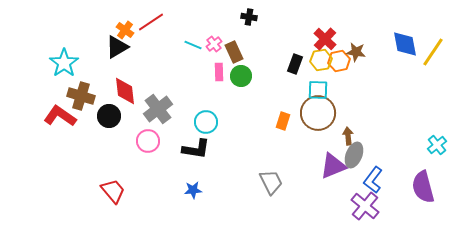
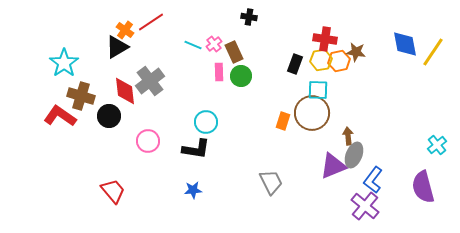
red cross: rotated 35 degrees counterclockwise
gray cross: moved 8 px left, 28 px up
brown circle: moved 6 px left
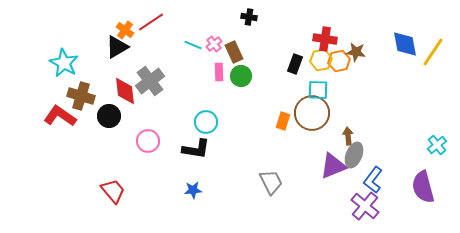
cyan star: rotated 8 degrees counterclockwise
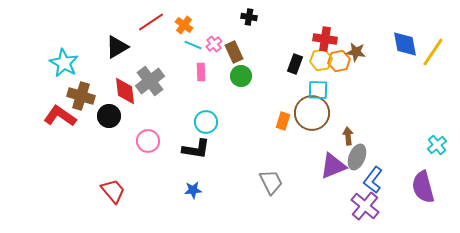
orange cross: moved 59 px right, 5 px up
pink rectangle: moved 18 px left
gray ellipse: moved 3 px right, 2 px down
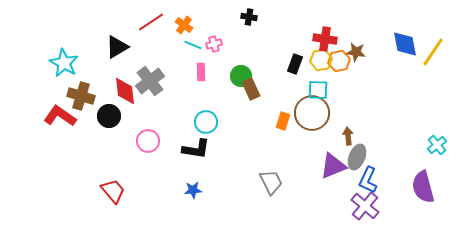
pink cross: rotated 21 degrees clockwise
brown rectangle: moved 17 px right, 37 px down
blue L-shape: moved 5 px left; rotated 12 degrees counterclockwise
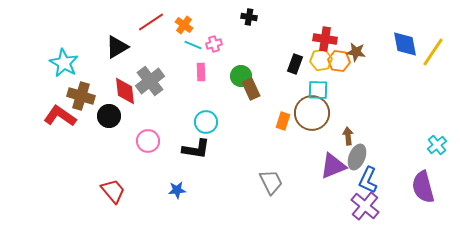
orange hexagon: rotated 20 degrees clockwise
blue star: moved 16 px left
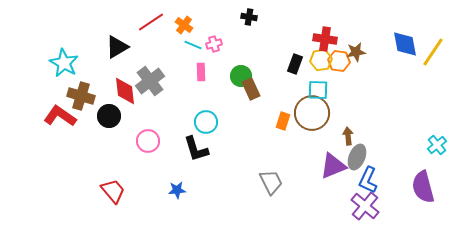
brown star: rotated 18 degrees counterclockwise
black L-shape: rotated 64 degrees clockwise
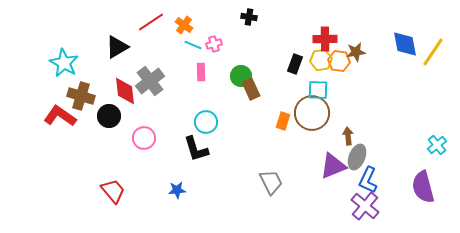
red cross: rotated 10 degrees counterclockwise
pink circle: moved 4 px left, 3 px up
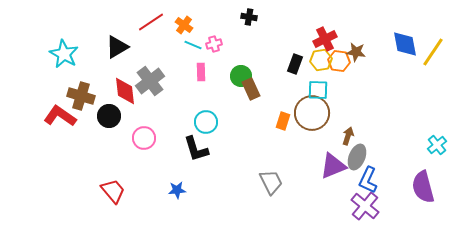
red cross: rotated 25 degrees counterclockwise
brown star: rotated 18 degrees clockwise
cyan star: moved 9 px up
brown arrow: rotated 24 degrees clockwise
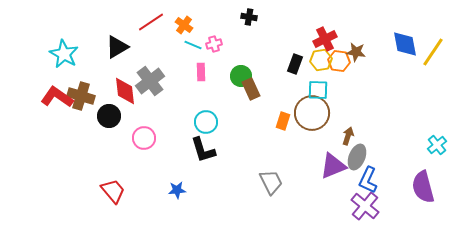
red L-shape: moved 3 px left, 19 px up
black L-shape: moved 7 px right, 1 px down
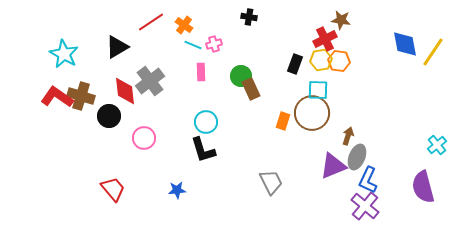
brown star: moved 15 px left, 32 px up
red trapezoid: moved 2 px up
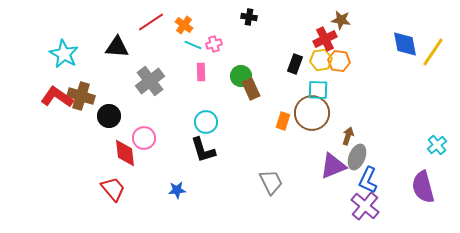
black triangle: rotated 35 degrees clockwise
red diamond: moved 62 px down
